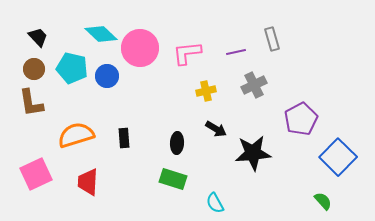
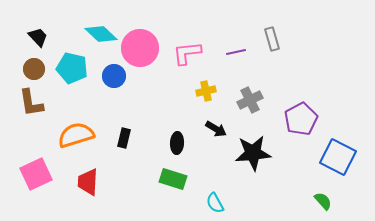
blue circle: moved 7 px right
gray cross: moved 4 px left, 15 px down
black rectangle: rotated 18 degrees clockwise
blue square: rotated 18 degrees counterclockwise
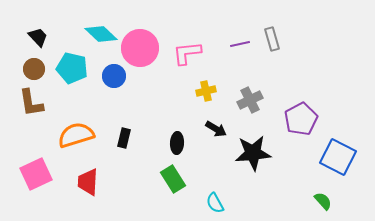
purple line: moved 4 px right, 8 px up
green rectangle: rotated 40 degrees clockwise
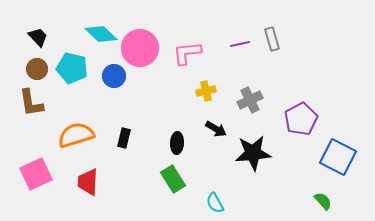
brown circle: moved 3 px right
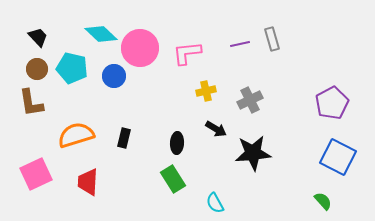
purple pentagon: moved 31 px right, 16 px up
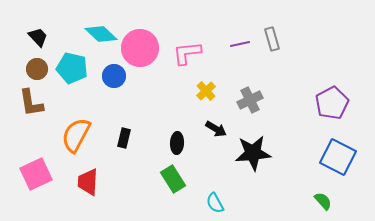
yellow cross: rotated 30 degrees counterclockwise
orange semicircle: rotated 45 degrees counterclockwise
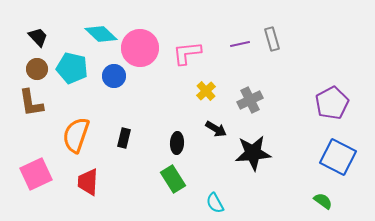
orange semicircle: rotated 9 degrees counterclockwise
green semicircle: rotated 12 degrees counterclockwise
